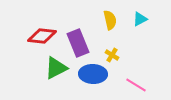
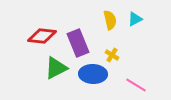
cyan triangle: moved 5 px left
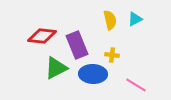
purple rectangle: moved 1 px left, 2 px down
yellow cross: rotated 24 degrees counterclockwise
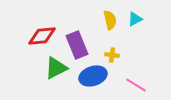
red diamond: rotated 12 degrees counterclockwise
blue ellipse: moved 2 px down; rotated 20 degrees counterclockwise
